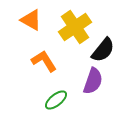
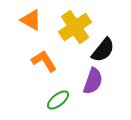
green ellipse: moved 2 px right
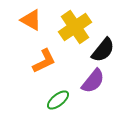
orange L-shape: rotated 96 degrees clockwise
purple semicircle: rotated 20 degrees clockwise
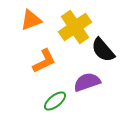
orange triangle: rotated 50 degrees counterclockwise
black semicircle: rotated 100 degrees clockwise
purple semicircle: moved 6 px left, 1 px down; rotated 148 degrees counterclockwise
green ellipse: moved 3 px left, 1 px down
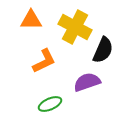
orange triangle: rotated 20 degrees clockwise
yellow cross: rotated 28 degrees counterclockwise
black semicircle: rotated 116 degrees counterclockwise
green ellipse: moved 5 px left, 3 px down; rotated 15 degrees clockwise
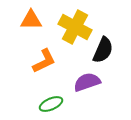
green ellipse: moved 1 px right
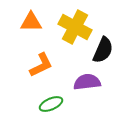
orange triangle: moved 2 px down
orange L-shape: moved 3 px left, 4 px down
purple semicircle: rotated 12 degrees clockwise
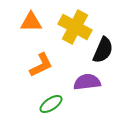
green ellipse: rotated 10 degrees counterclockwise
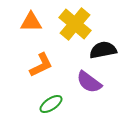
yellow cross: moved 3 px up; rotated 12 degrees clockwise
black semicircle: rotated 124 degrees counterclockwise
purple semicircle: moved 2 px right; rotated 136 degrees counterclockwise
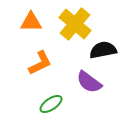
orange L-shape: moved 1 px left, 2 px up
